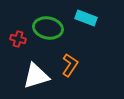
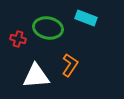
white triangle: rotated 12 degrees clockwise
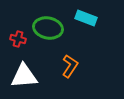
orange L-shape: moved 1 px down
white triangle: moved 12 px left
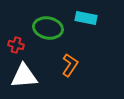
cyan rectangle: rotated 10 degrees counterclockwise
red cross: moved 2 px left, 6 px down
orange L-shape: moved 1 px up
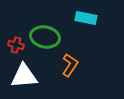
green ellipse: moved 3 px left, 9 px down
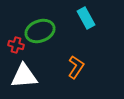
cyan rectangle: rotated 50 degrees clockwise
green ellipse: moved 5 px left, 6 px up; rotated 32 degrees counterclockwise
orange L-shape: moved 6 px right, 2 px down
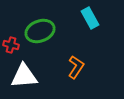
cyan rectangle: moved 4 px right
red cross: moved 5 px left
